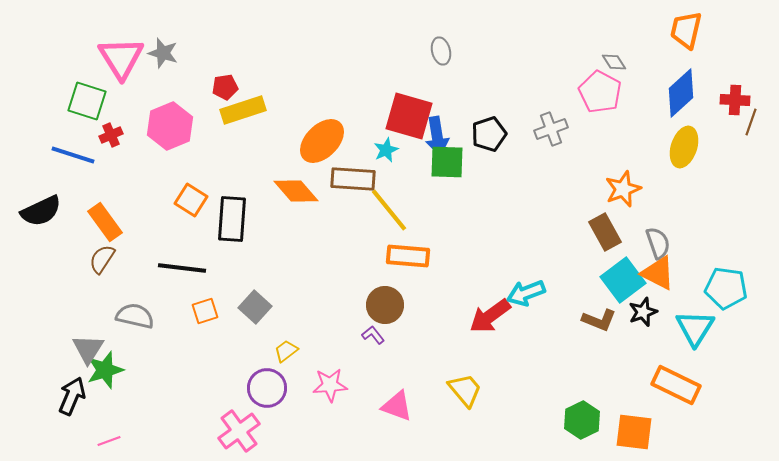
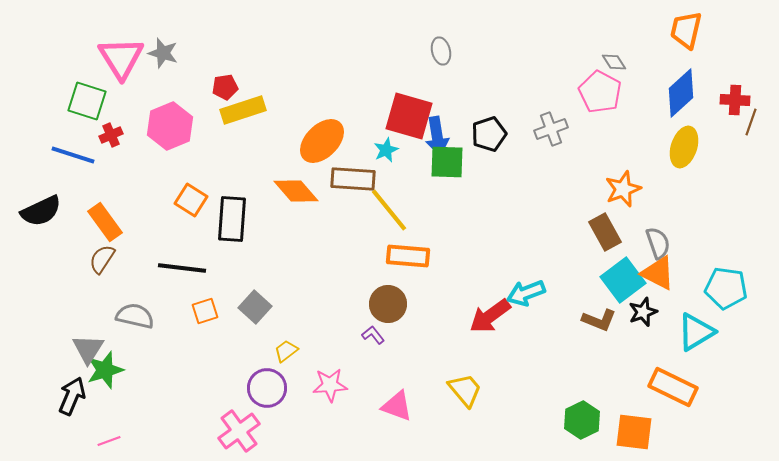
brown circle at (385, 305): moved 3 px right, 1 px up
cyan triangle at (695, 328): moved 1 px right, 4 px down; rotated 27 degrees clockwise
orange rectangle at (676, 385): moved 3 px left, 2 px down
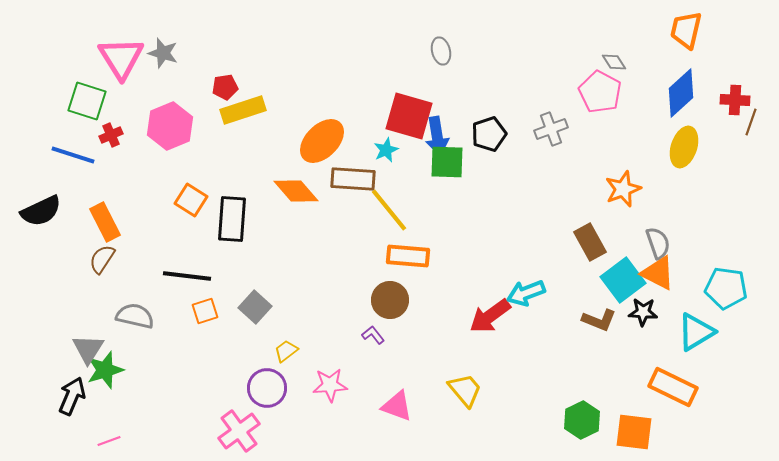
orange rectangle at (105, 222): rotated 9 degrees clockwise
brown rectangle at (605, 232): moved 15 px left, 10 px down
black line at (182, 268): moved 5 px right, 8 px down
brown circle at (388, 304): moved 2 px right, 4 px up
black star at (643, 312): rotated 24 degrees clockwise
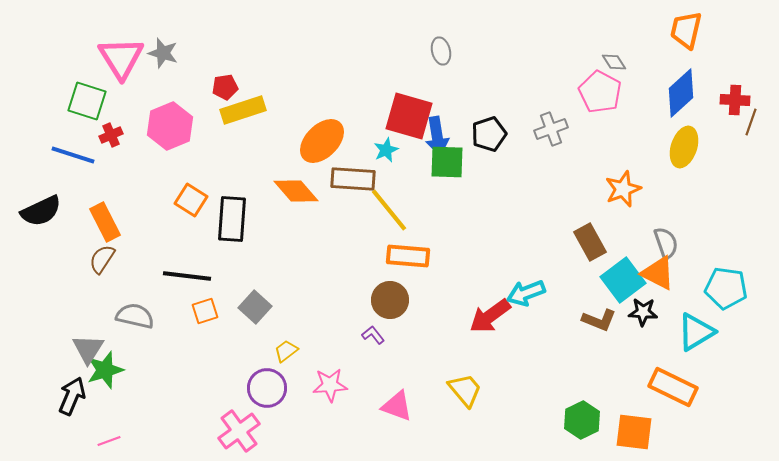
gray semicircle at (658, 243): moved 8 px right
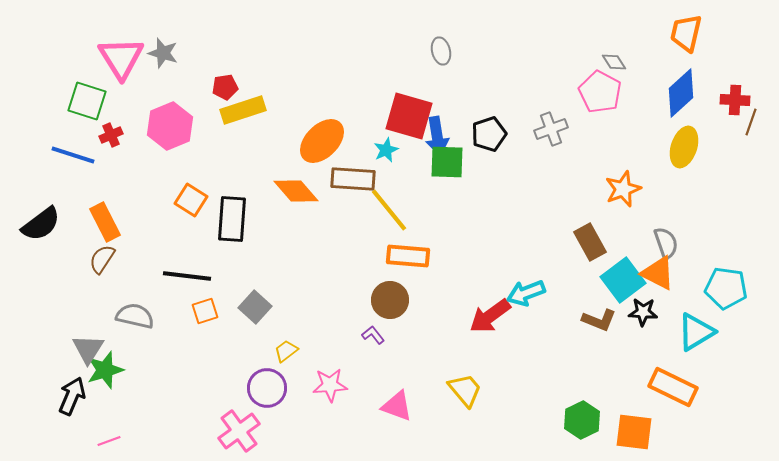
orange trapezoid at (686, 30): moved 3 px down
black semicircle at (41, 211): moved 13 px down; rotated 12 degrees counterclockwise
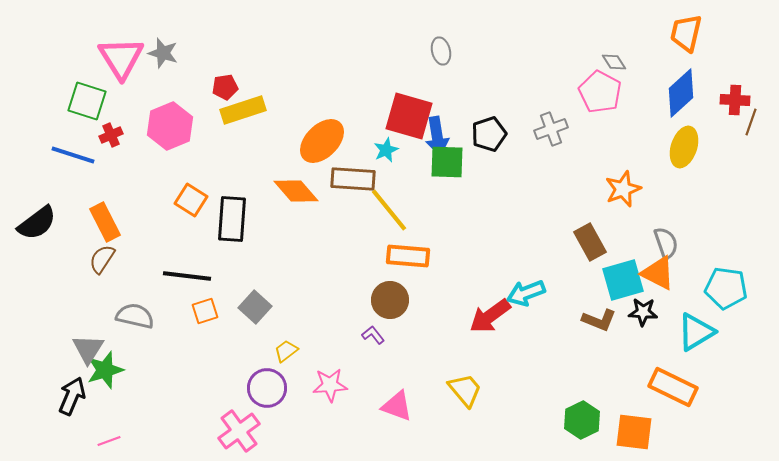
black semicircle at (41, 224): moved 4 px left, 1 px up
cyan square at (623, 280): rotated 21 degrees clockwise
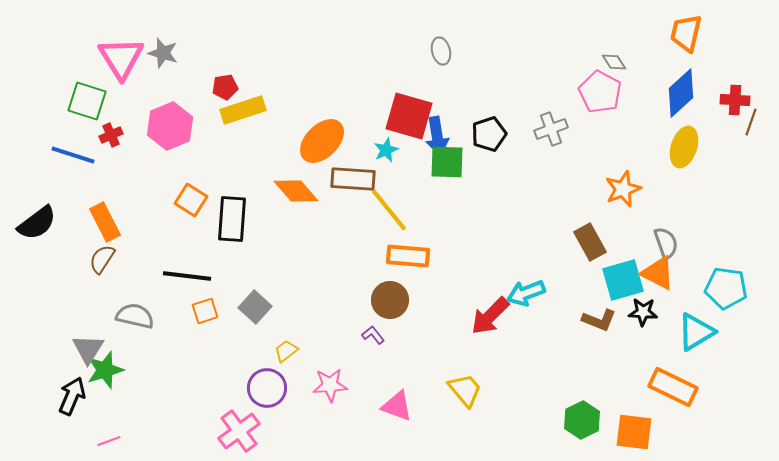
red arrow at (490, 316): rotated 9 degrees counterclockwise
